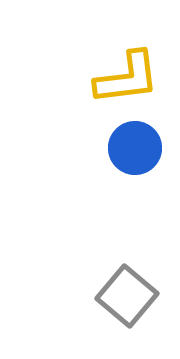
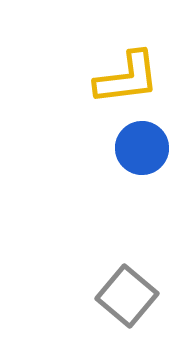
blue circle: moved 7 px right
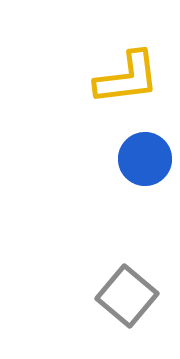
blue circle: moved 3 px right, 11 px down
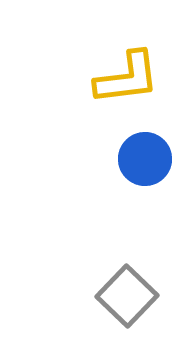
gray square: rotated 4 degrees clockwise
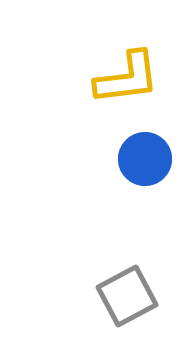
gray square: rotated 18 degrees clockwise
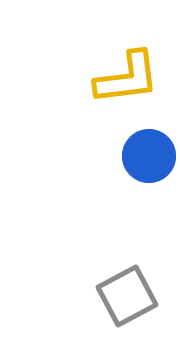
blue circle: moved 4 px right, 3 px up
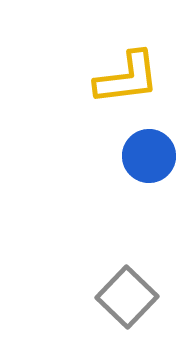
gray square: moved 1 px down; rotated 18 degrees counterclockwise
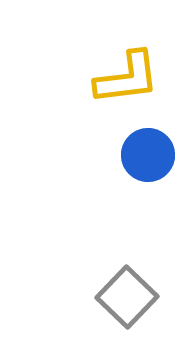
blue circle: moved 1 px left, 1 px up
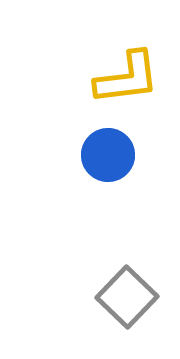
blue circle: moved 40 px left
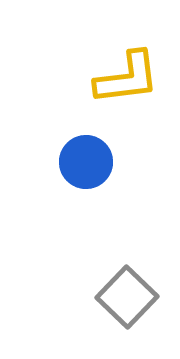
blue circle: moved 22 px left, 7 px down
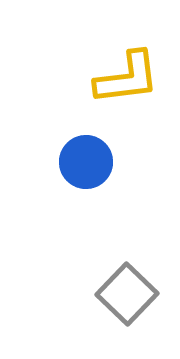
gray square: moved 3 px up
